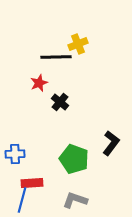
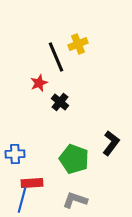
black line: rotated 68 degrees clockwise
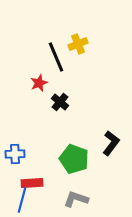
gray L-shape: moved 1 px right, 1 px up
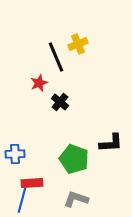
black L-shape: rotated 50 degrees clockwise
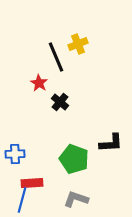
red star: rotated 18 degrees counterclockwise
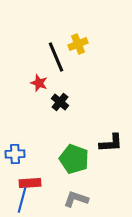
red star: rotated 12 degrees counterclockwise
red rectangle: moved 2 px left
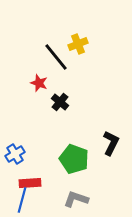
black line: rotated 16 degrees counterclockwise
black L-shape: rotated 60 degrees counterclockwise
blue cross: rotated 30 degrees counterclockwise
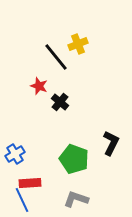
red star: moved 3 px down
blue line: rotated 40 degrees counterclockwise
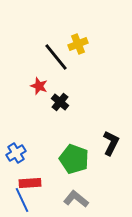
blue cross: moved 1 px right, 1 px up
gray L-shape: rotated 20 degrees clockwise
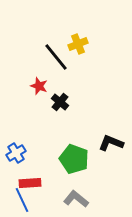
black L-shape: rotated 95 degrees counterclockwise
